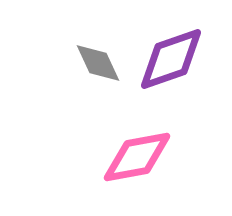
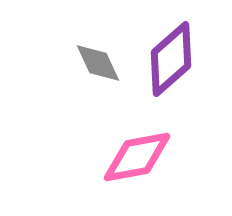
purple diamond: rotated 22 degrees counterclockwise
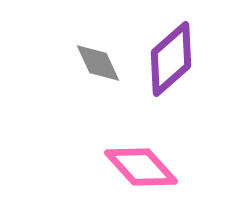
pink diamond: moved 4 px right, 10 px down; rotated 58 degrees clockwise
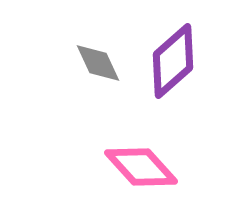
purple diamond: moved 2 px right, 2 px down
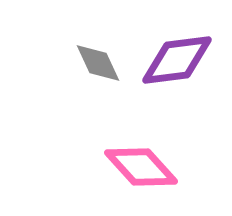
purple diamond: moved 4 px right, 1 px up; rotated 34 degrees clockwise
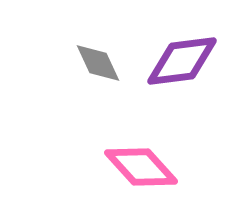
purple diamond: moved 5 px right, 1 px down
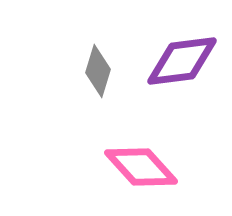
gray diamond: moved 8 px down; rotated 42 degrees clockwise
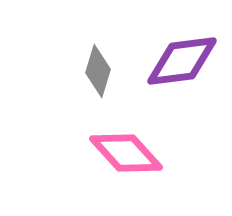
pink diamond: moved 15 px left, 14 px up
